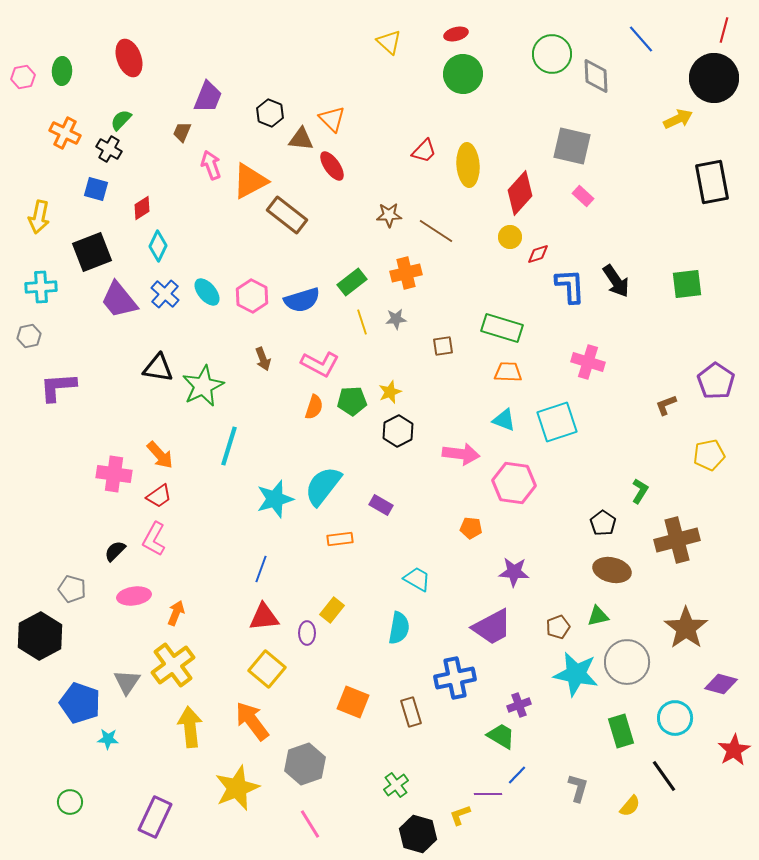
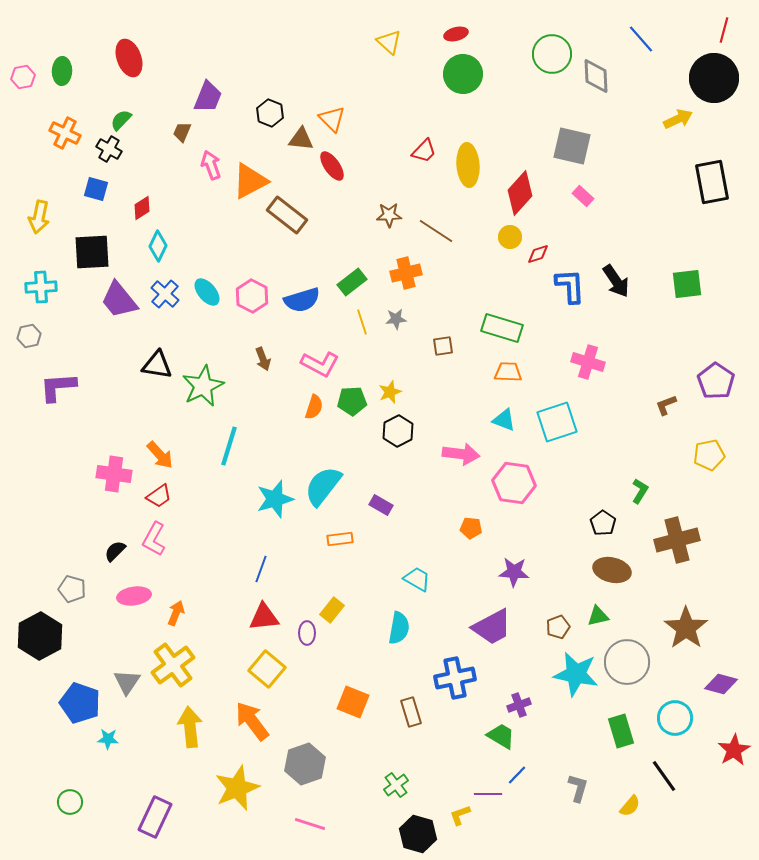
black square at (92, 252): rotated 18 degrees clockwise
black triangle at (158, 368): moved 1 px left, 3 px up
pink line at (310, 824): rotated 40 degrees counterclockwise
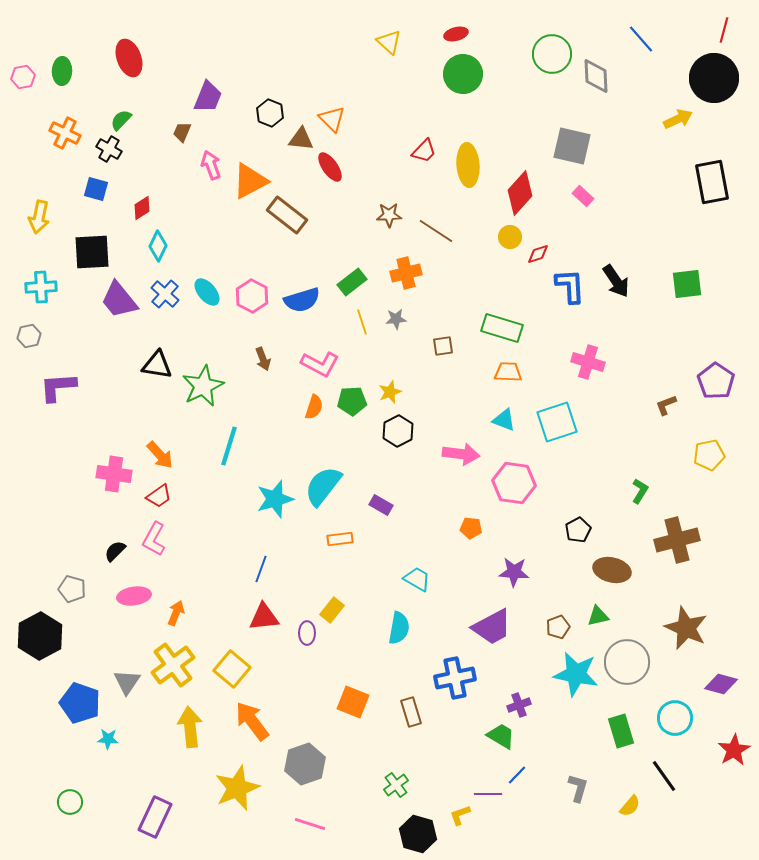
red ellipse at (332, 166): moved 2 px left, 1 px down
black pentagon at (603, 523): moved 25 px left, 7 px down; rotated 10 degrees clockwise
brown star at (686, 628): rotated 12 degrees counterclockwise
yellow square at (267, 669): moved 35 px left
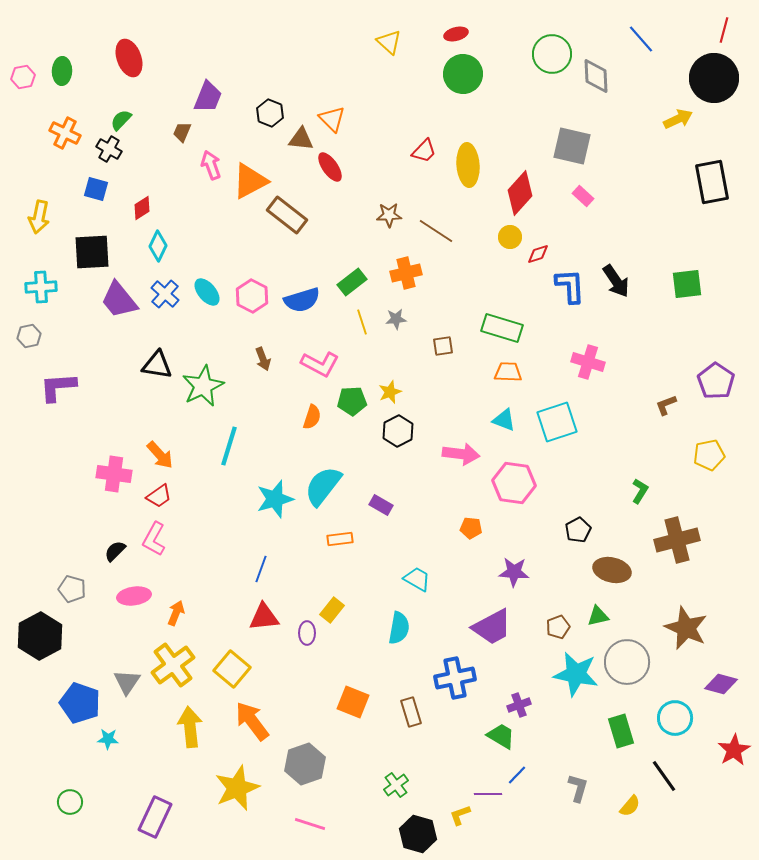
orange semicircle at (314, 407): moved 2 px left, 10 px down
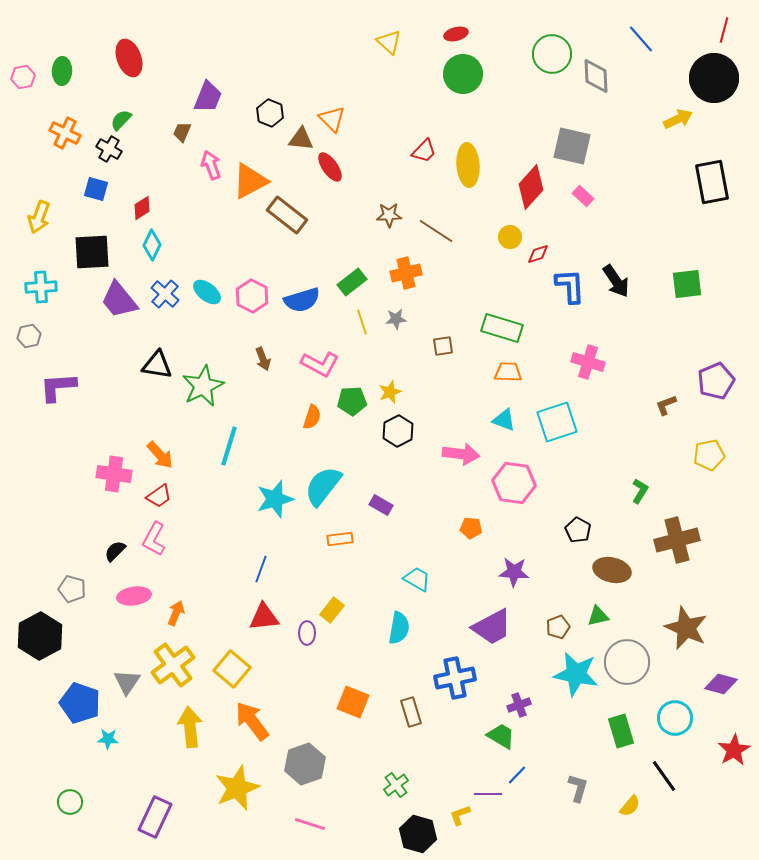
red diamond at (520, 193): moved 11 px right, 6 px up
yellow arrow at (39, 217): rotated 8 degrees clockwise
cyan diamond at (158, 246): moved 6 px left, 1 px up
cyan ellipse at (207, 292): rotated 12 degrees counterclockwise
purple pentagon at (716, 381): rotated 15 degrees clockwise
black pentagon at (578, 530): rotated 15 degrees counterclockwise
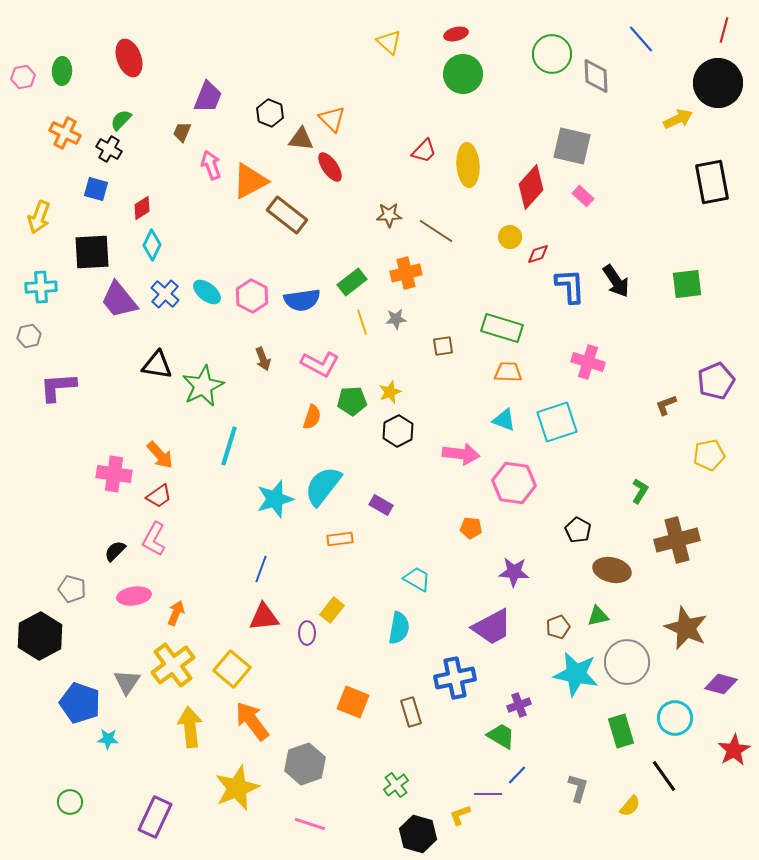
black circle at (714, 78): moved 4 px right, 5 px down
blue semicircle at (302, 300): rotated 9 degrees clockwise
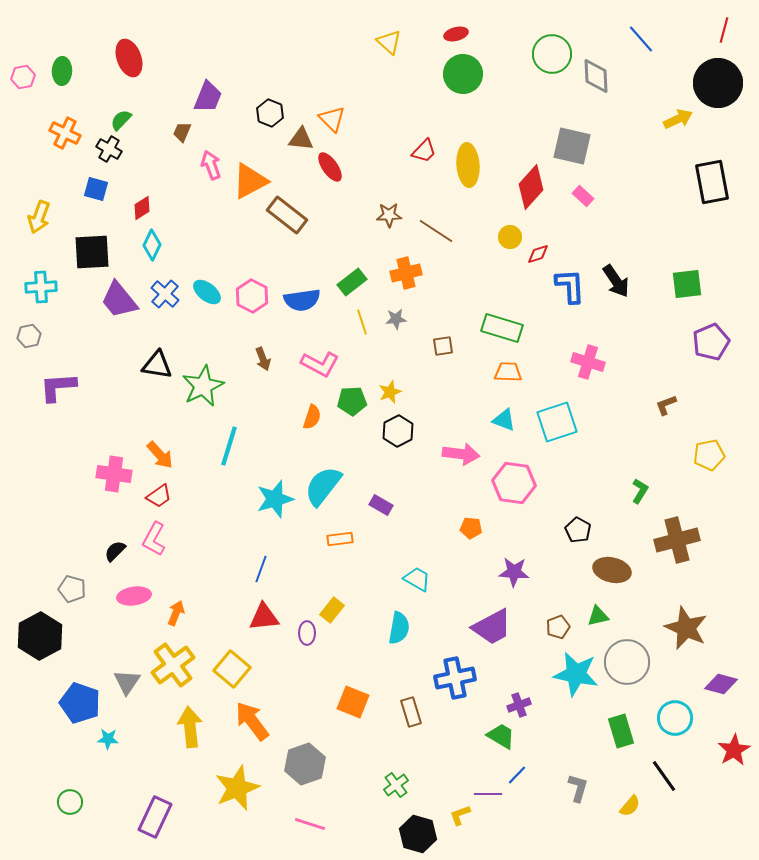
purple pentagon at (716, 381): moved 5 px left, 39 px up
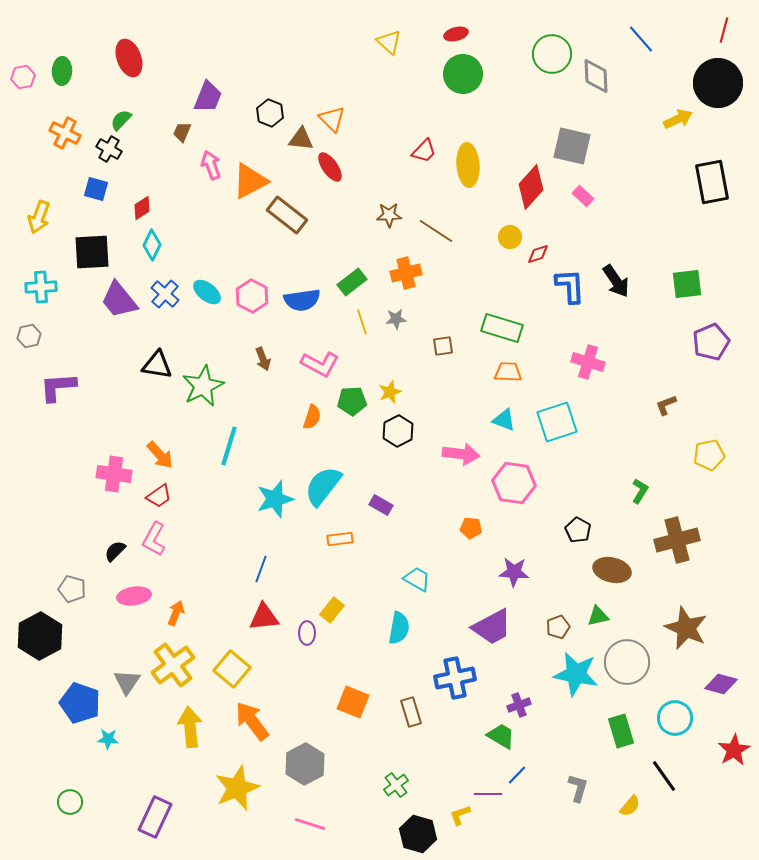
gray hexagon at (305, 764): rotated 9 degrees counterclockwise
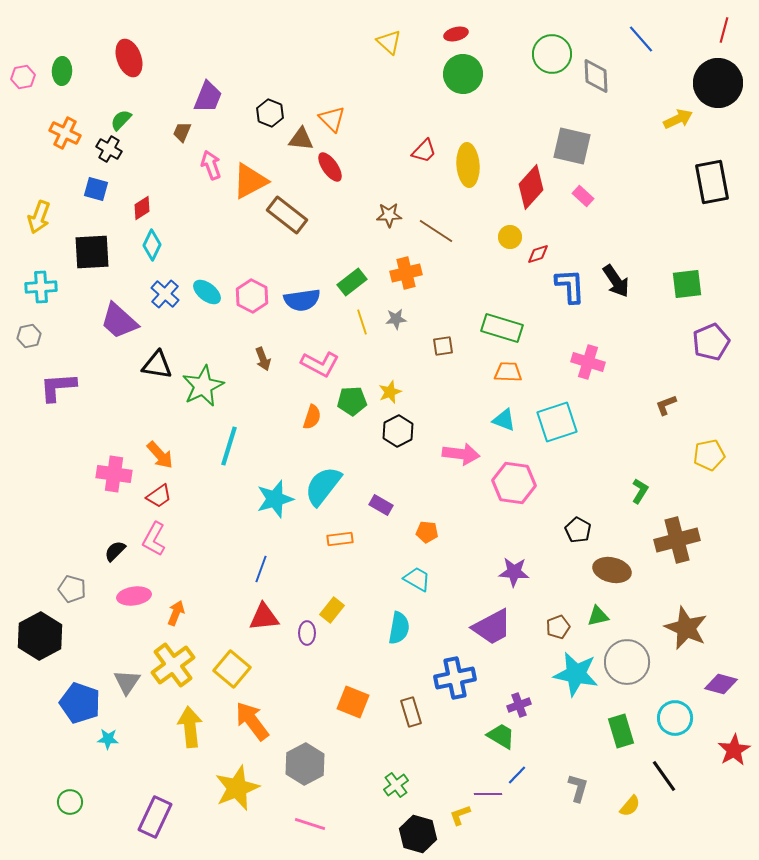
purple trapezoid at (119, 300): moved 21 px down; rotated 9 degrees counterclockwise
orange pentagon at (471, 528): moved 44 px left, 4 px down
